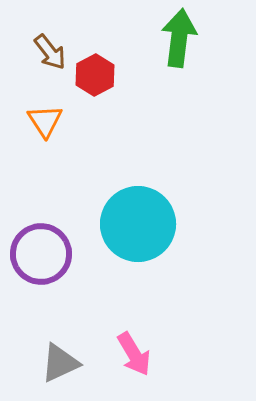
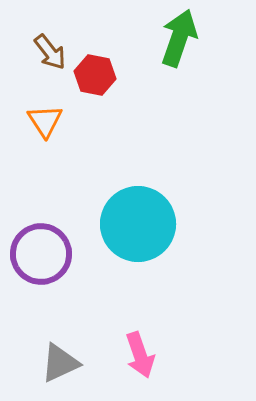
green arrow: rotated 12 degrees clockwise
red hexagon: rotated 21 degrees counterclockwise
pink arrow: moved 6 px right, 1 px down; rotated 12 degrees clockwise
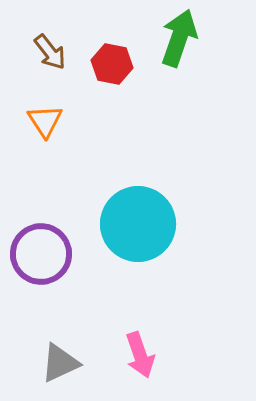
red hexagon: moved 17 px right, 11 px up
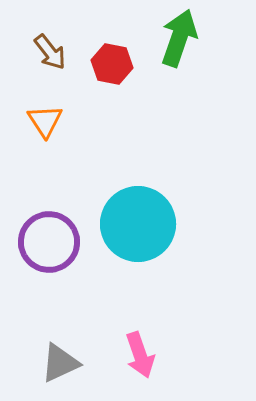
purple circle: moved 8 px right, 12 px up
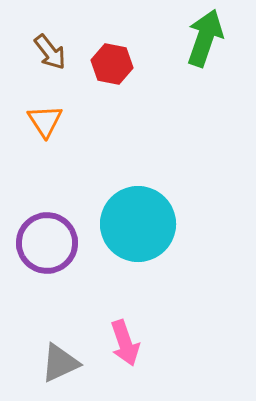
green arrow: moved 26 px right
purple circle: moved 2 px left, 1 px down
pink arrow: moved 15 px left, 12 px up
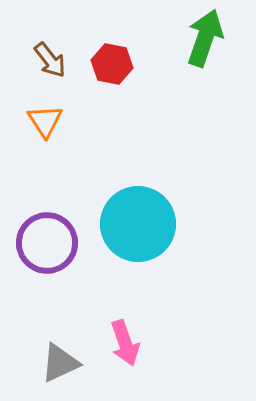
brown arrow: moved 8 px down
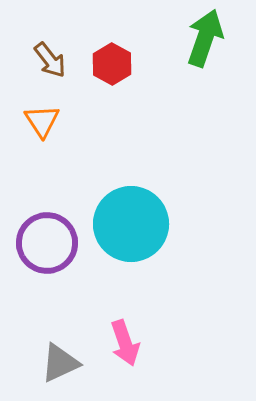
red hexagon: rotated 18 degrees clockwise
orange triangle: moved 3 px left
cyan circle: moved 7 px left
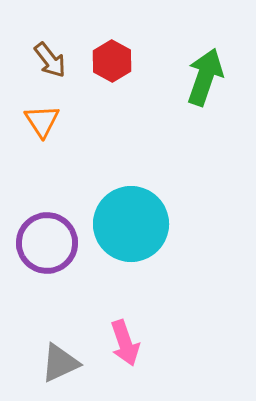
green arrow: moved 39 px down
red hexagon: moved 3 px up
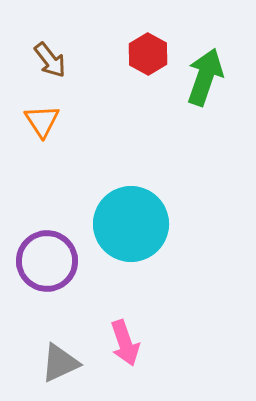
red hexagon: moved 36 px right, 7 px up
purple circle: moved 18 px down
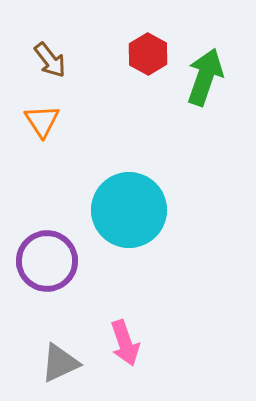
cyan circle: moved 2 px left, 14 px up
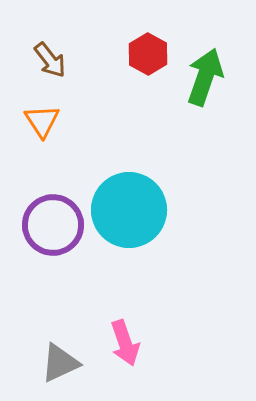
purple circle: moved 6 px right, 36 px up
